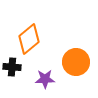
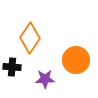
orange diamond: moved 1 px right, 1 px up; rotated 16 degrees counterclockwise
orange circle: moved 2 px up
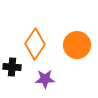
orange diamond: moved 5 px right, 6 px down
orange circle: moved 1 px right, 15 px up
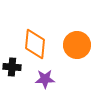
orange diamond: rotated 28 degrees counterclockwise
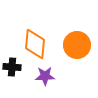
purple star: moved 3 px up
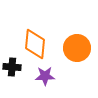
orange circle: moved 3 px down
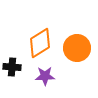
orange diamond: moved 5 px right, 1 px up; rotated 52 degrees clockwise
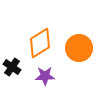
orange circle: moved 2 px right
black cross: rotated 30 degrees clockwise
